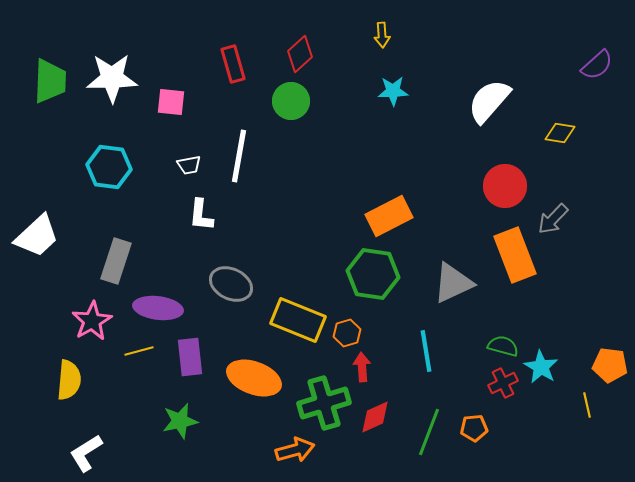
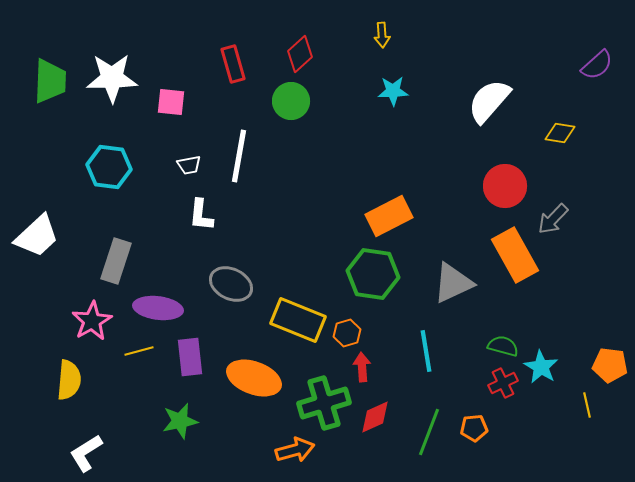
orange rectangle at (515, 255): rotated 8 degrees counterclockwise
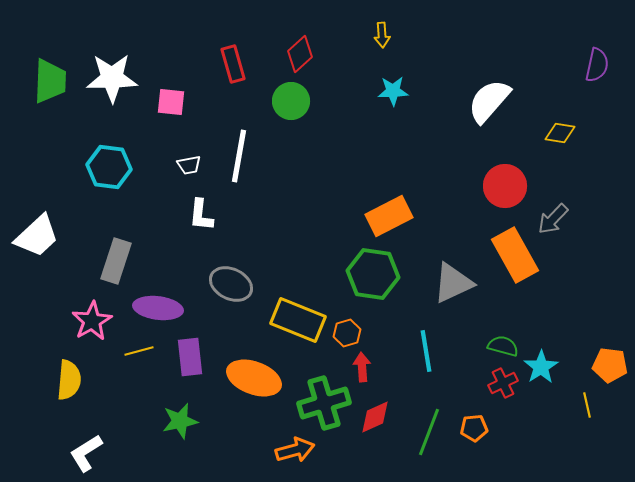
purple semicircle at (597, 65): rotated 36 degrees counterclockwise
cyan star at (541, 367): rotated 8 degrees clockwise
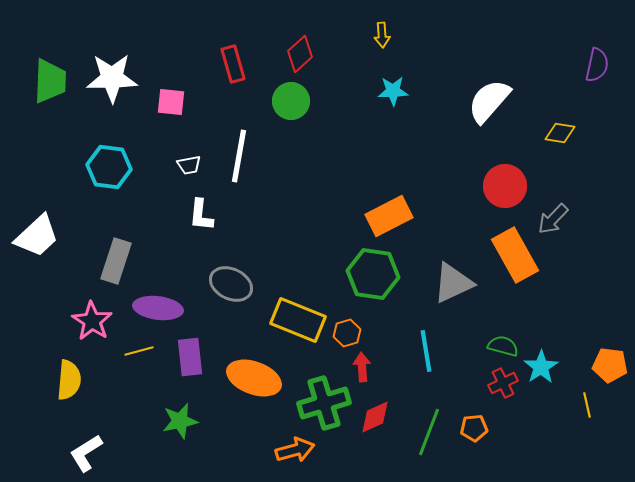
pink star at (92, 321): rotated 9 degrees counterclockwise
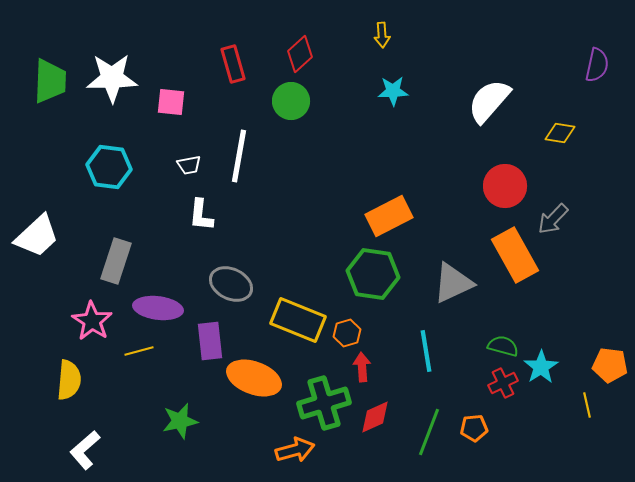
purple rectangle at (190, 357): moved 20 px right, 16 px up
white L-shape at (86, 453): moved 1 px left, 3 px up; rotated 9 degrees counterclockwise
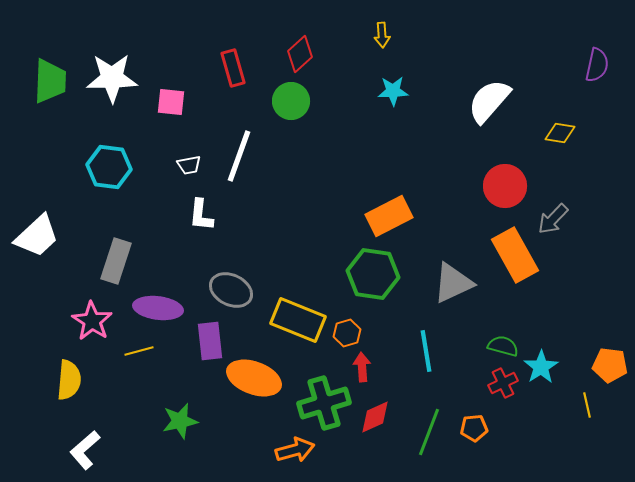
red rectangle at (233, 64): moved 4 px down
white line at (239, 156): rotated 10 degrees clockwise
gray ellipse at (231, 284): moved 6 px down
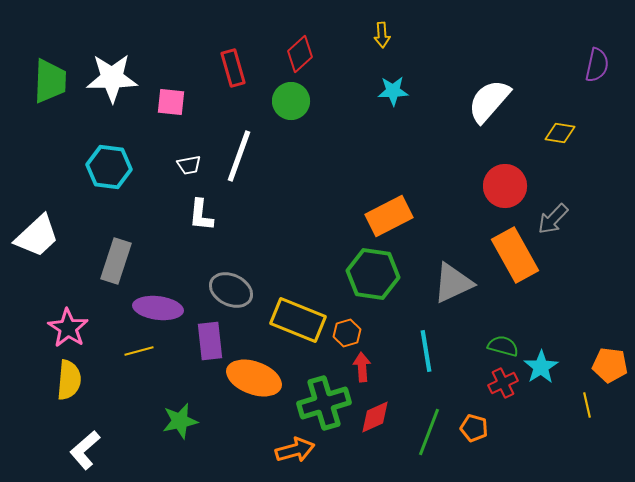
pink star at (92, 321): moved 24 px left, 7 px down
orange pentagon at (474, 428): rotated 20 degrees clockwise
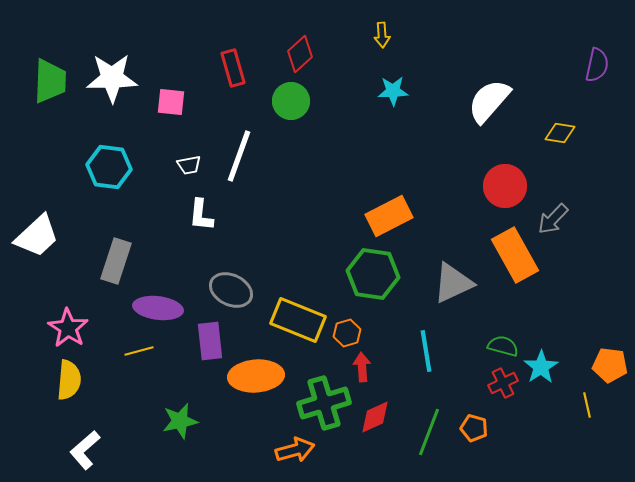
orange ellipse at (254, 378): moved 2 px right, 2 px up; rotated 24 degrees counterclockwise
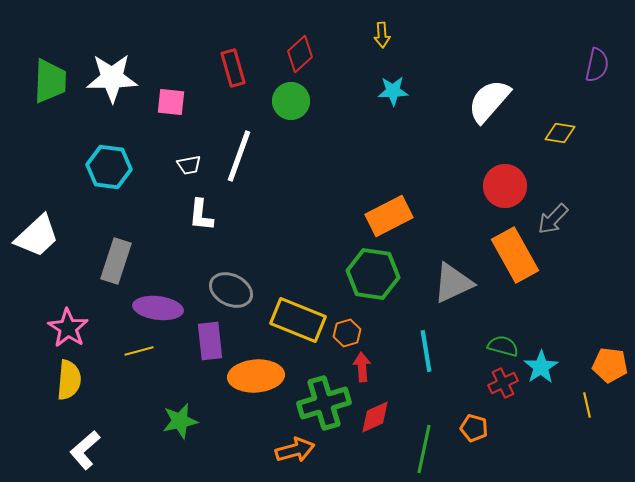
green line at (429, 432): moved 5 px left, 17 px down; rotated 9 degrees counterclockwise
